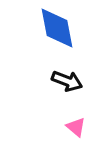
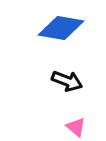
blue diamond: moved 4 px right; rotated 69 degrees counterclockwise
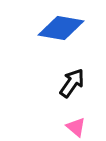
black arrow: moved 5 px right, 2 px down; rotated 76 degrees counterclockwise
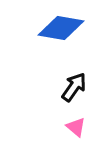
black arrow: moved 2 px right, 4 px down
